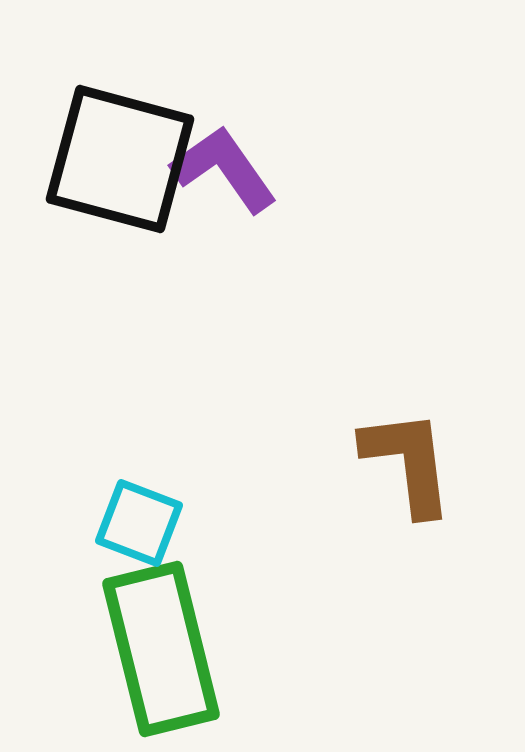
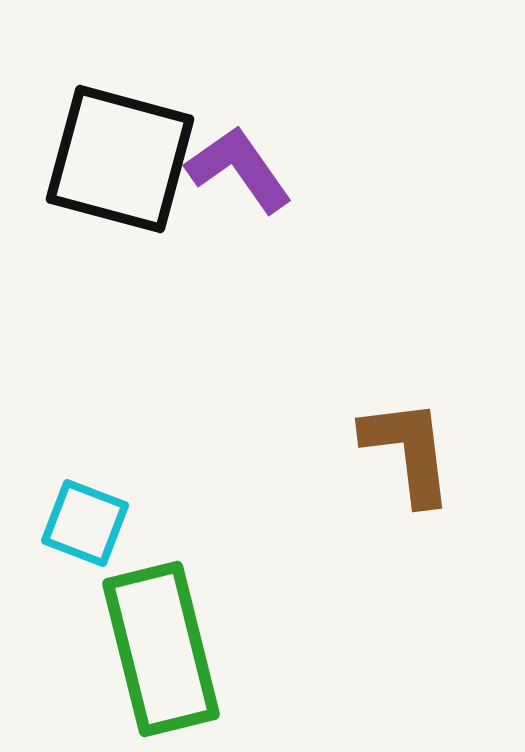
purple L-shape: moved 15 px right
brown L-shape: moved 11 px up
cyan square: moved 54 px left
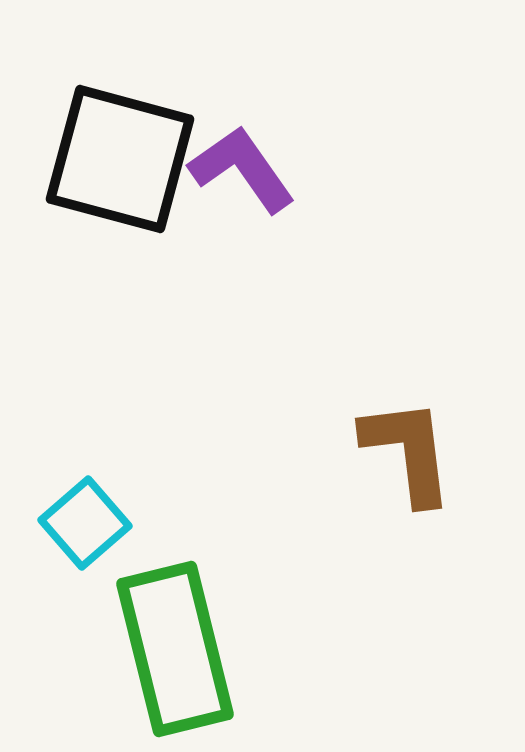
purple L-shape: moved 3 px right
cyan square: rotated 28 degrees clockwise
green rectangle: moved 14 px right
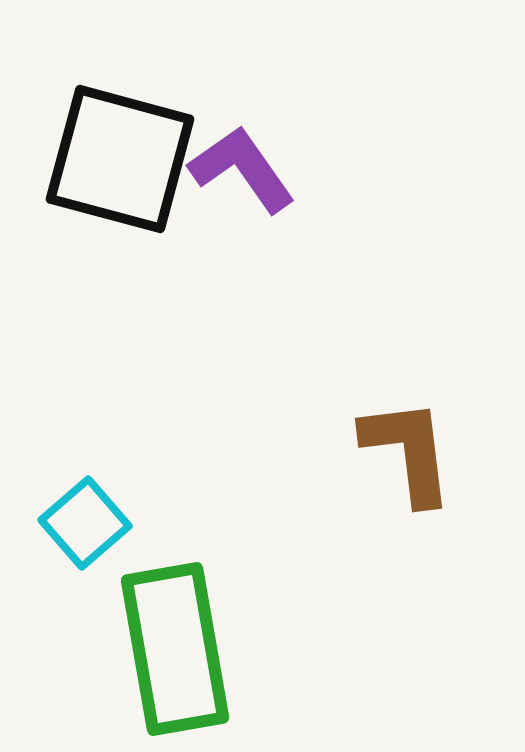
green rectangle: rotated 4 degrees clockwise
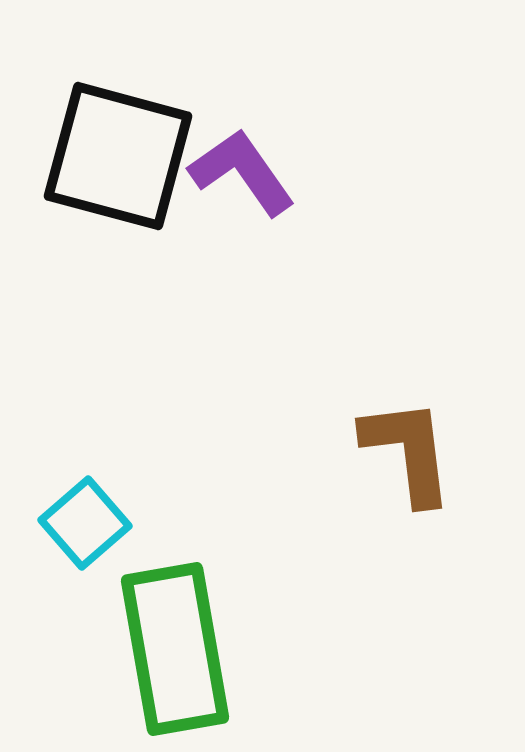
black square: moved 2 px left, 3 px up
purple L-shape: moved 3 px down
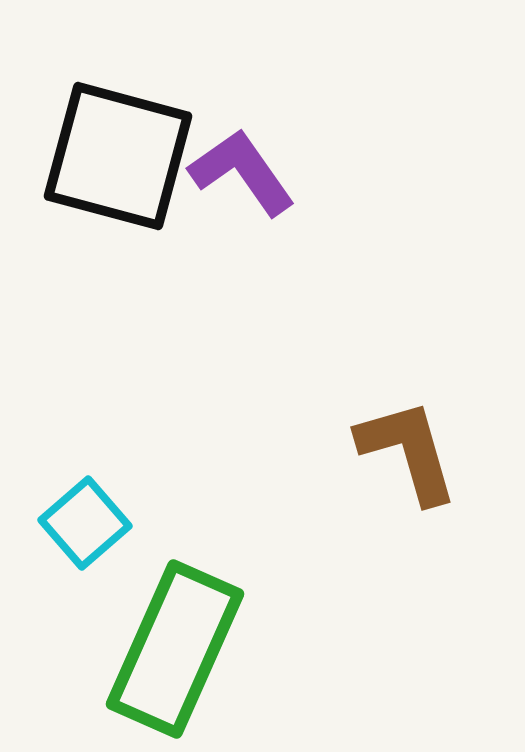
brown L-shape: rotated 9 degrees counterclockwise
green rectangle: rotated 34 degrees clockwise
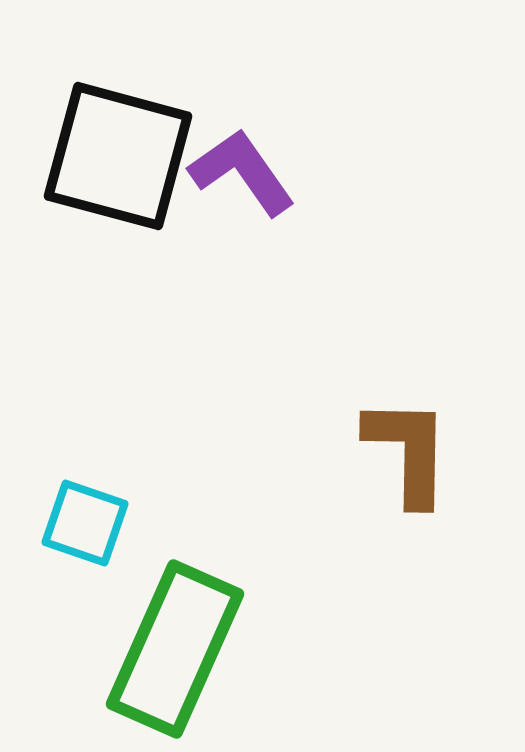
brown L-shape: rotated 17 degrees clockwise
cyan square: rotated 30 degrees counterclockwise
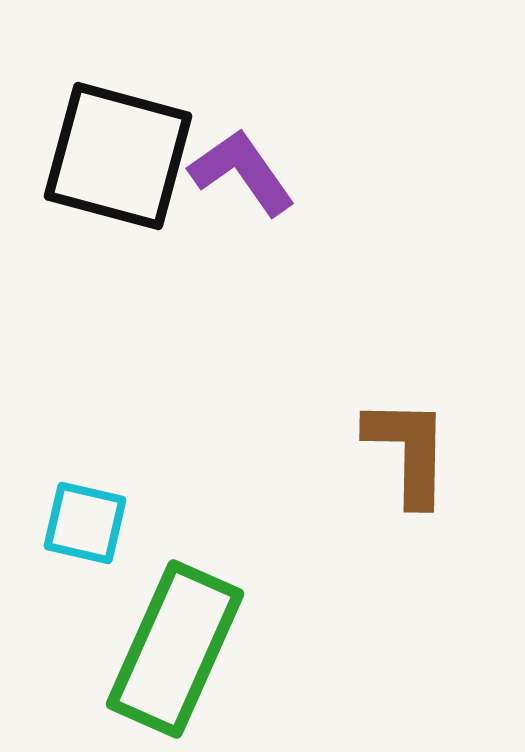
cyan square: rotated 6 degrees counterclockwise
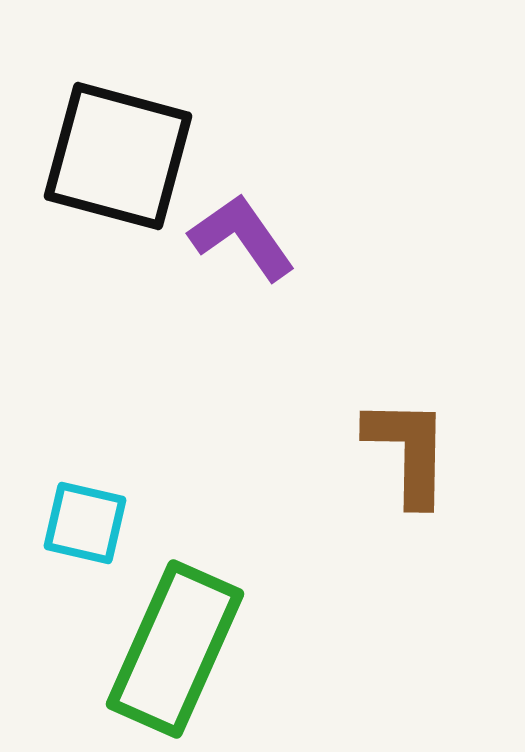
purple L-shape: moved 65 px down
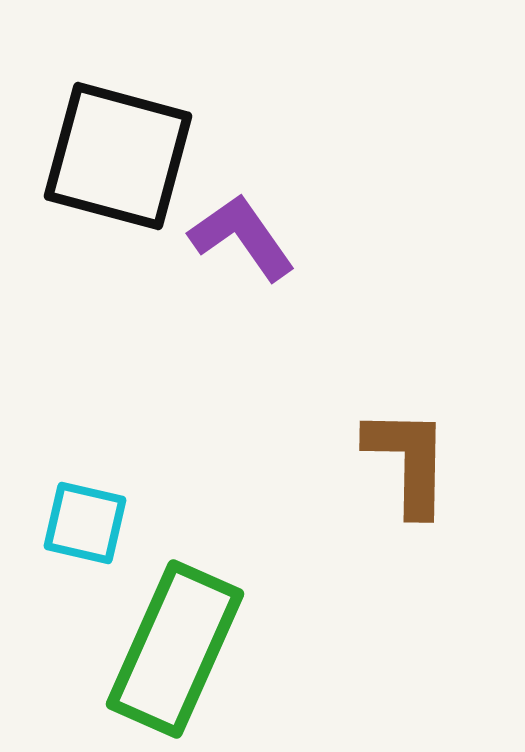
brown L-shape: moved 10 px down
